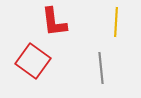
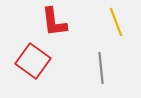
yellow line: rotated 24 degrees counterclockwise
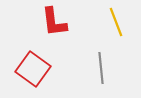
red square: moved 8 px down
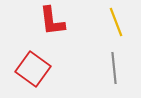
red L-shape: moved 2 px left, 1 px up
gray line: moved 13 px right
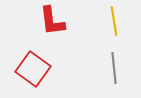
yellow line: moved 2 px left, 1 px up; rotated 12 degrees clockwise
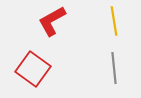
red L-shape: rotated 68 degrees clockwise
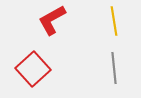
red L-shape: moved 1 px up
red square: rotated 12 degrees clockwise
